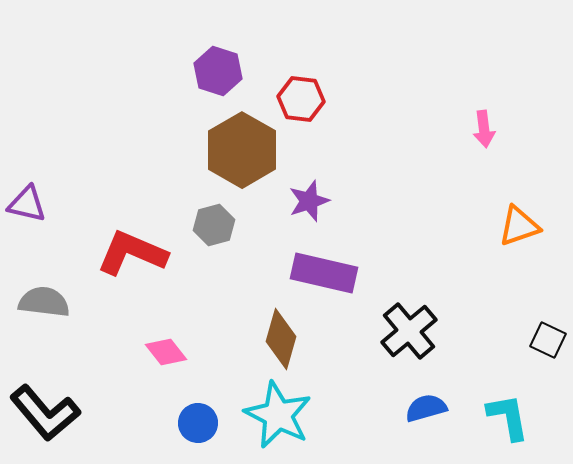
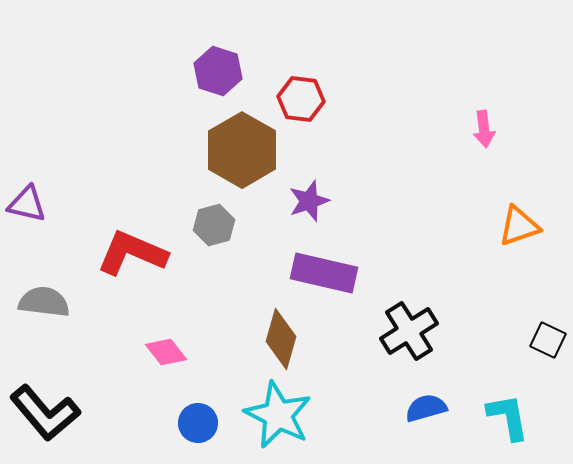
black cross: rotated 8 degrees clockwise
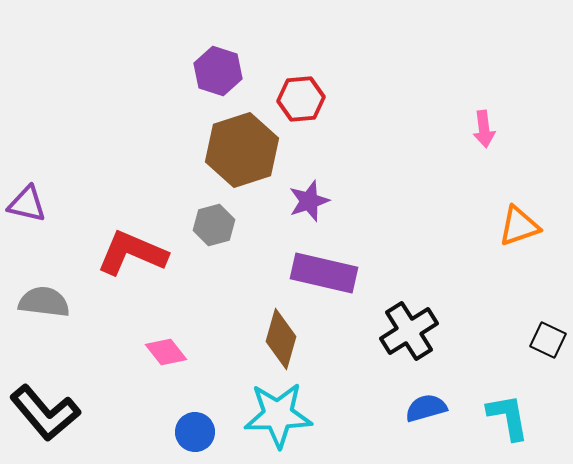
red hexagon: rotated 12 degrees counterclockwise
brown hexagon: rotated 12 degrees clockwise
cyan star: rotated 28 degrees counterclockwise
blue circle: moved 3 px left, 9 px down
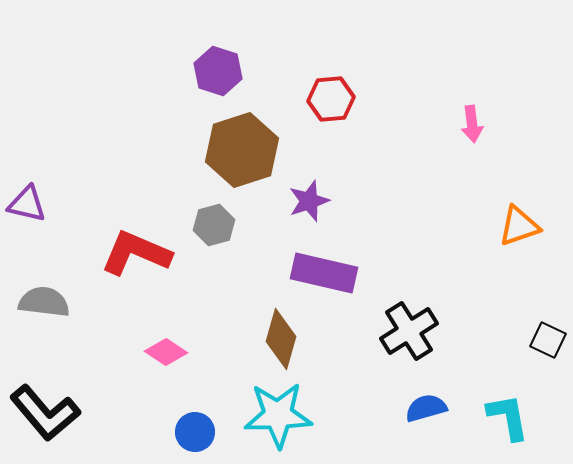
red hexagon: moved 30 px right
pink arrow: moved 12 px left, 5 px up
red L-shape: moved 4 px right
pink diamond: rotated 18 degrees counterclockwise
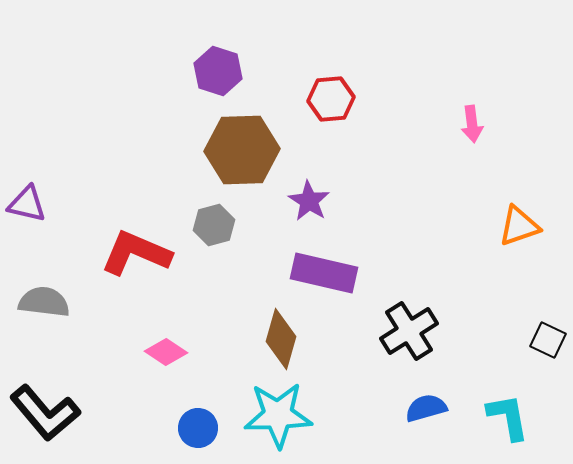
brown hexagon: rotated 16 degrees clockwise
purple star: rotated 21 degrees counterclockwise
blue circle: moved 3 px right, 4 px up
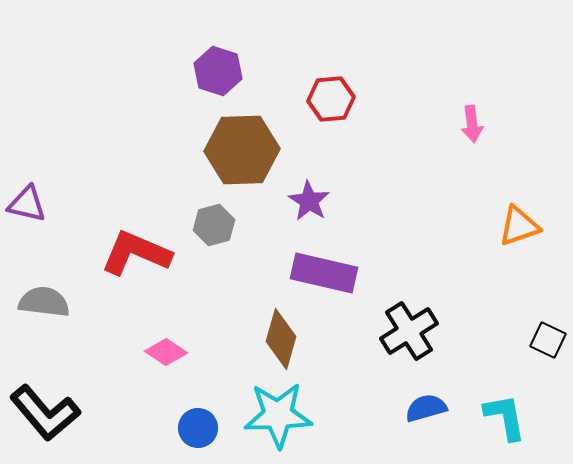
cyan L-shape: moved 3 px left
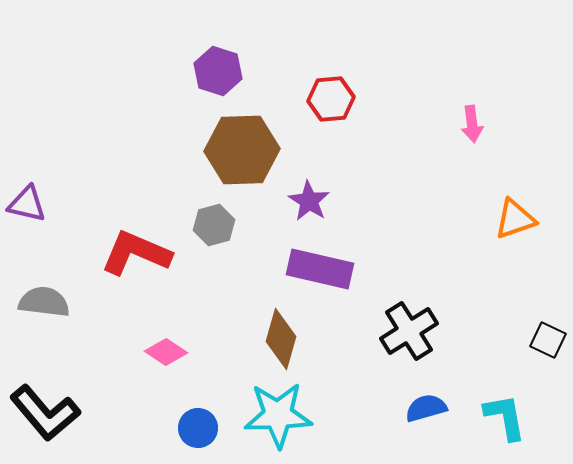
orange triangle: moved 4 px left, 7 px up
purple rectangle: moved 4 px left, 4 px up
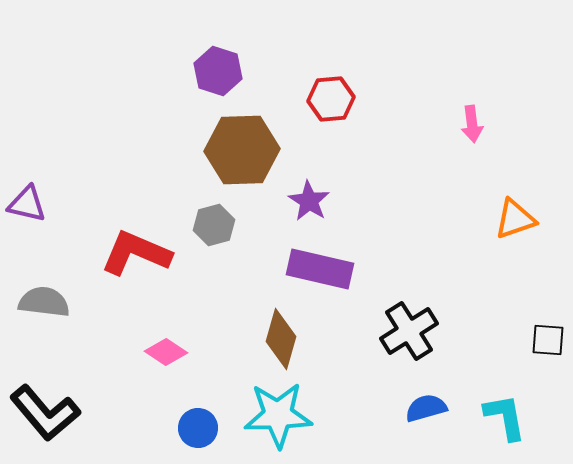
black square: rotated 21 degrees counterclockwise
